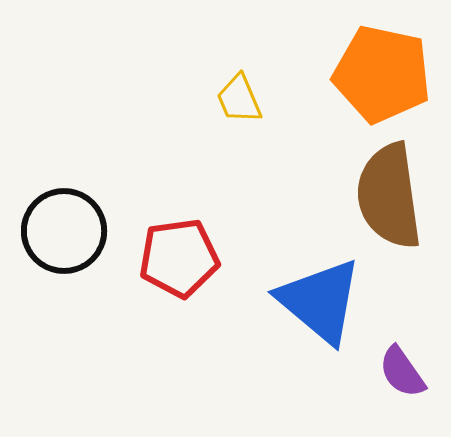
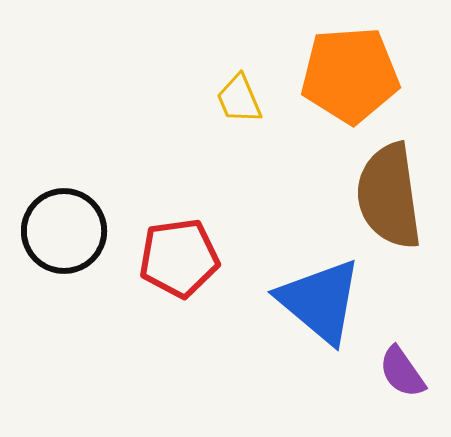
orange pentagon: moved 32 px left, 1 px down; rotated 16 degrees counterclockwise
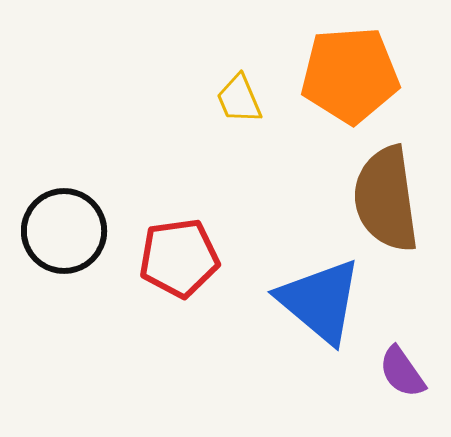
brown semicircle: moved 3 px left, 3 px down
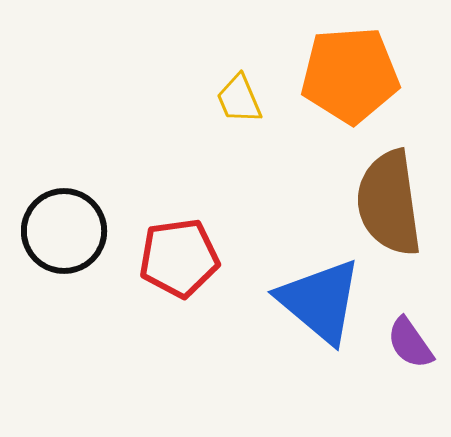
brown semicircle: moved 3 px right, 4 px down
purple semicircle: moved 8 px right, 29 px up
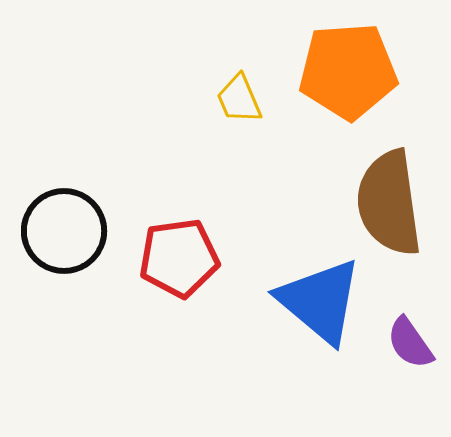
orange pentagon: moved 2 px left, 4 px up
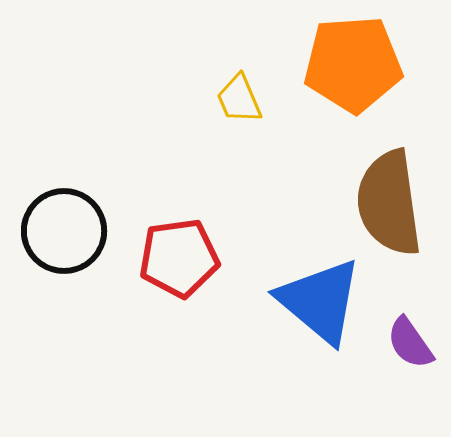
orange pentagon: moved 5 px right, 7 px up
